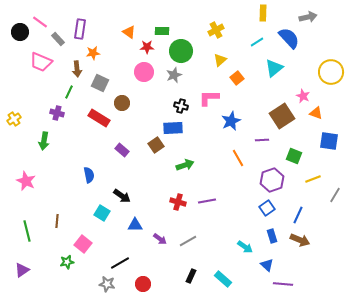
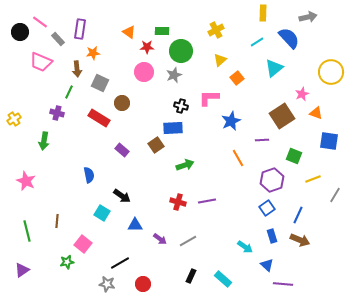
pink star at (303, 96): moved 1 px left, 2 px up; rotated 24 degrees clockwise
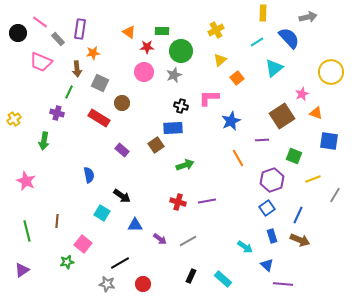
black circle at (20, 32): moved 2 px left, 1 px down
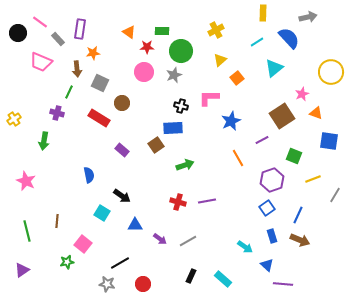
purple line at (262, 140): rotated 24 degrees counterclockwise
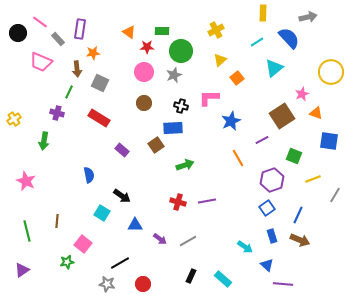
brown circle at (122, 103): moved 22 px right
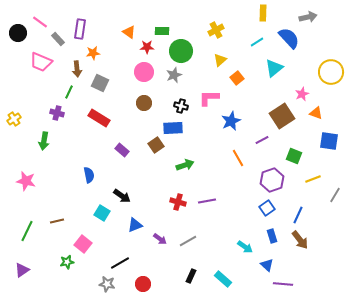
pink star at (26, 181): rotated 12 degrees counterclockwise
brown line at (57, 221): rotated 72 degrees clockwise
blue triangle at (135, 225): rotated 21 degrees counterclockwise
green line at (27, 231): rotated 40 degrees clockwise
brown arrow at (300, 240): rotated 30 degrees clockwise
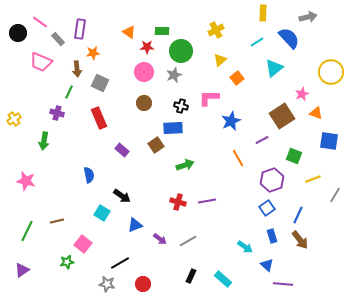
red rectangle at (99, 118): rotated 35 degrees clockwise
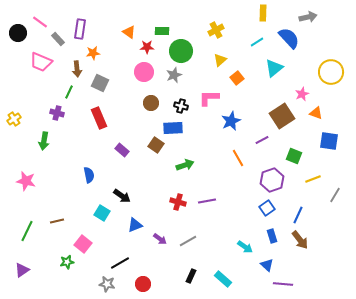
brown circle at (144, 103): moved 7 px right
brown square at (156, 145): rotated 21 degrees counterclockwise
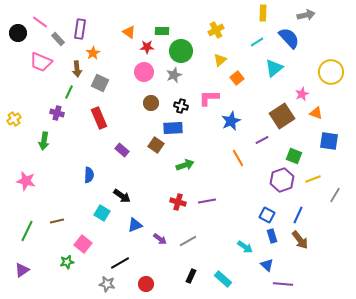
gray arrow at (308, 17): moved 2 px left, 2 px up
orange star at (93, 53): rotated 24 degrees counterclockwise
blue semicircle at (89, 175): rotated 14 degrees clockwise
purple hexagon at (272, 180): moved 10 px right
blue square at (267, 208): moved 7 px down; rotated 28 degrees counterclockwise
red circle at (143, 284): moved 3 px right
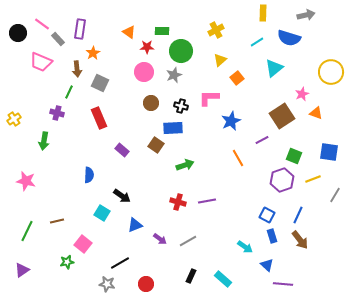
pink line at (40, 22): moved 2 px right, 2 px down
blue semicircle at (289, 38): rotated 150 degrees clockwise
blue square at (329, 141): moved 11 px down
